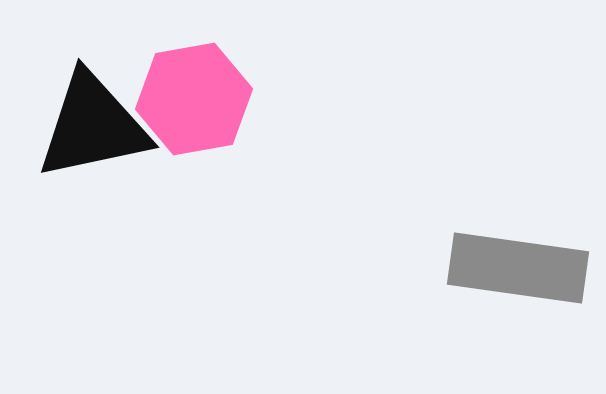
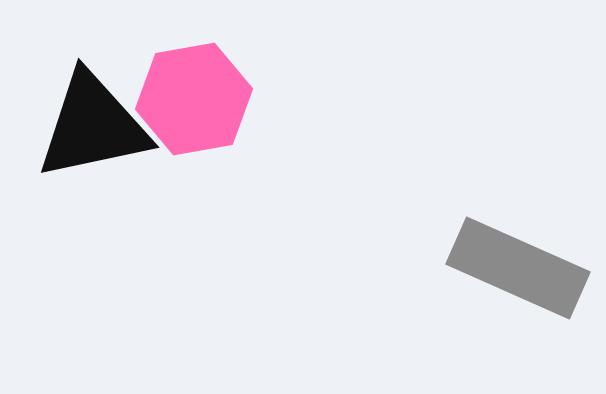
gray rectangle: rotated 16 degrees clockwise
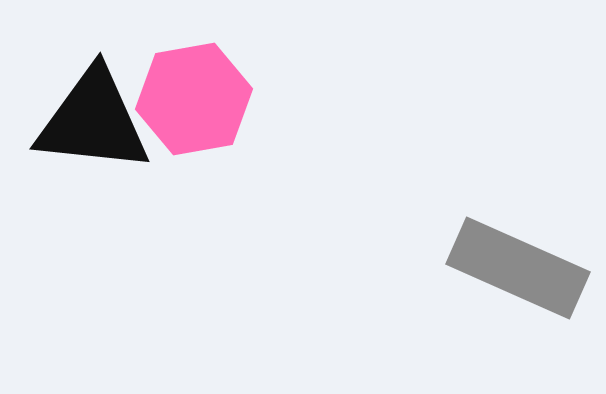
black triangle: moved 5 px up; rotated 18 degrees clockwise
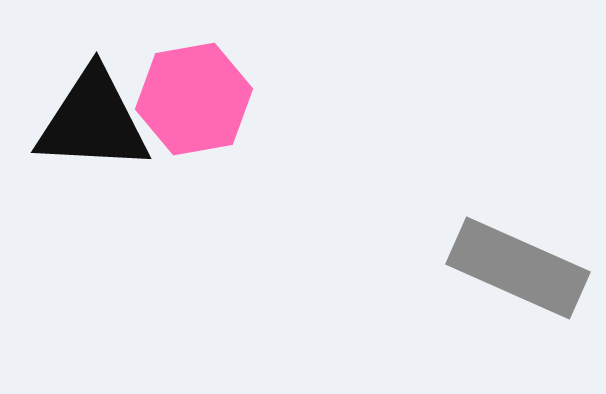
black triangle: rotated 3 degrees counterclockwise
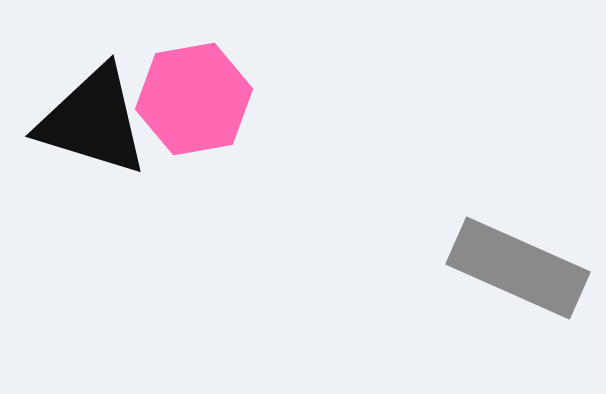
black triangle: rotated 14 degrees clockwise
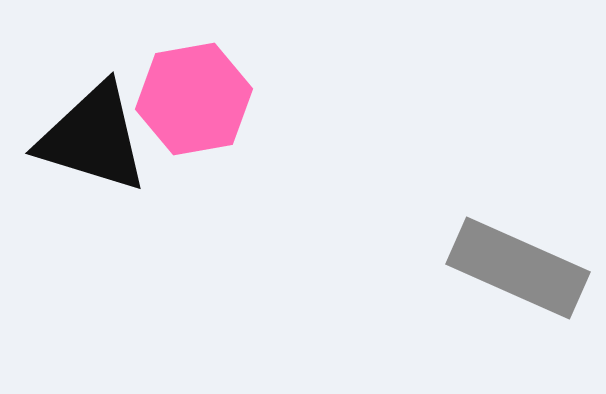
black triangle: moved 17 px down
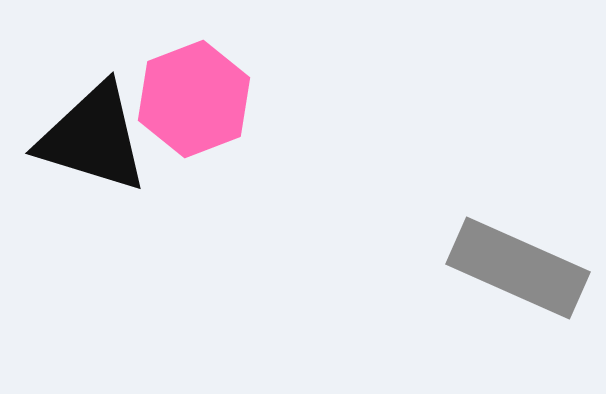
pink hexagon: rotated 11 degrees counterclockwise
